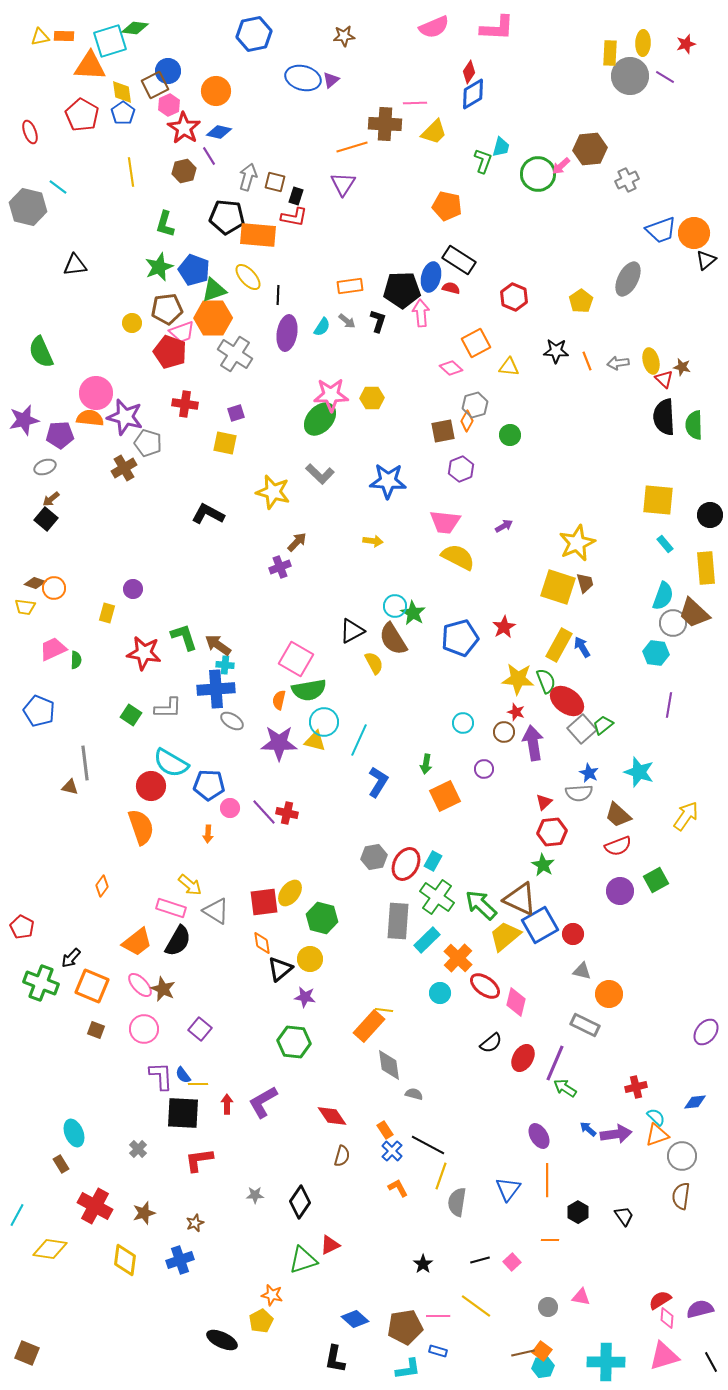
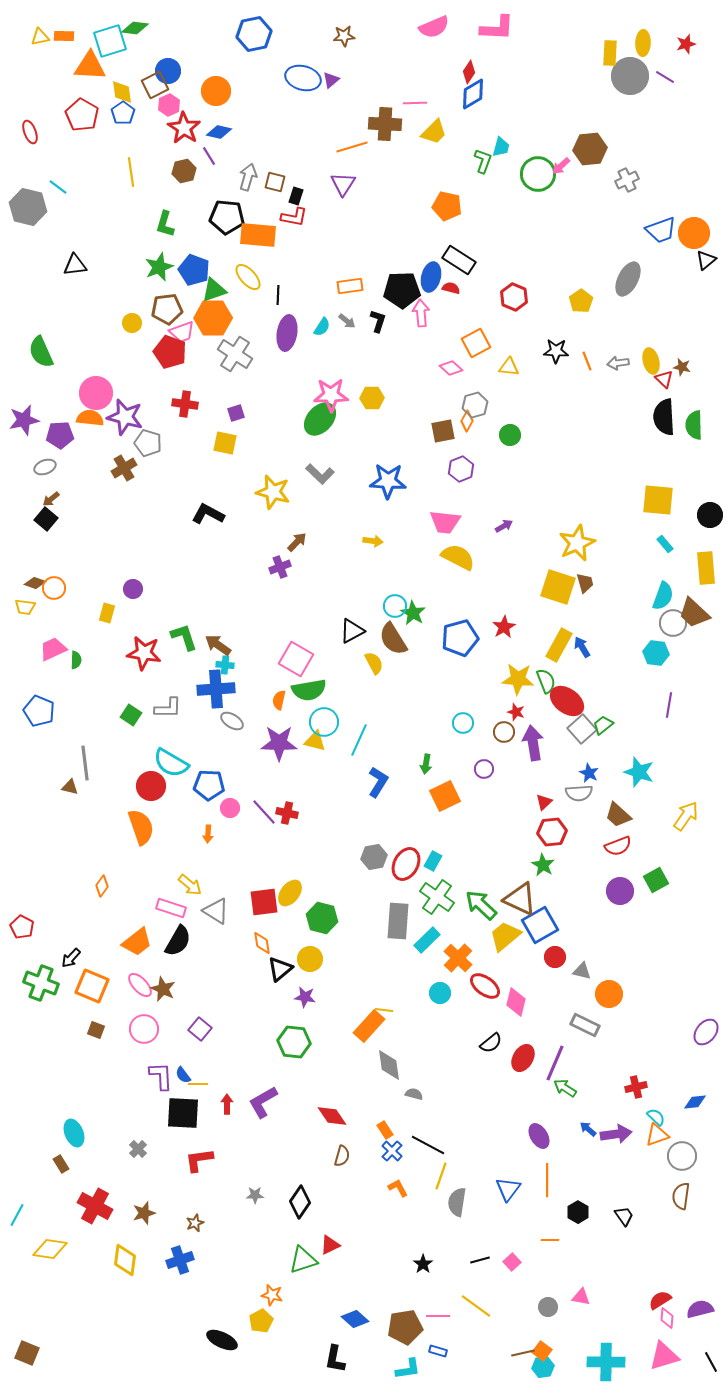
red circle at (573, 934): moved 18 px left, 23 px down
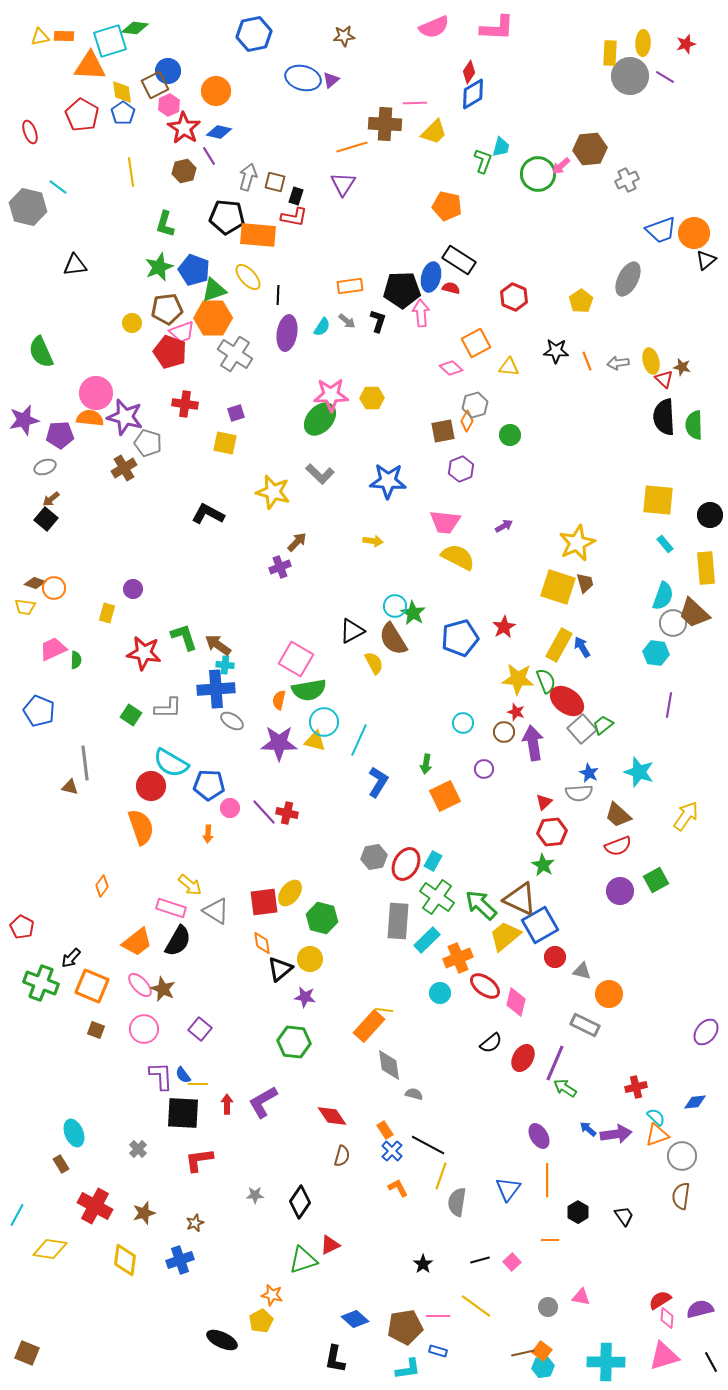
orange cross at (458, 958): rotated 24 degrees clockwise
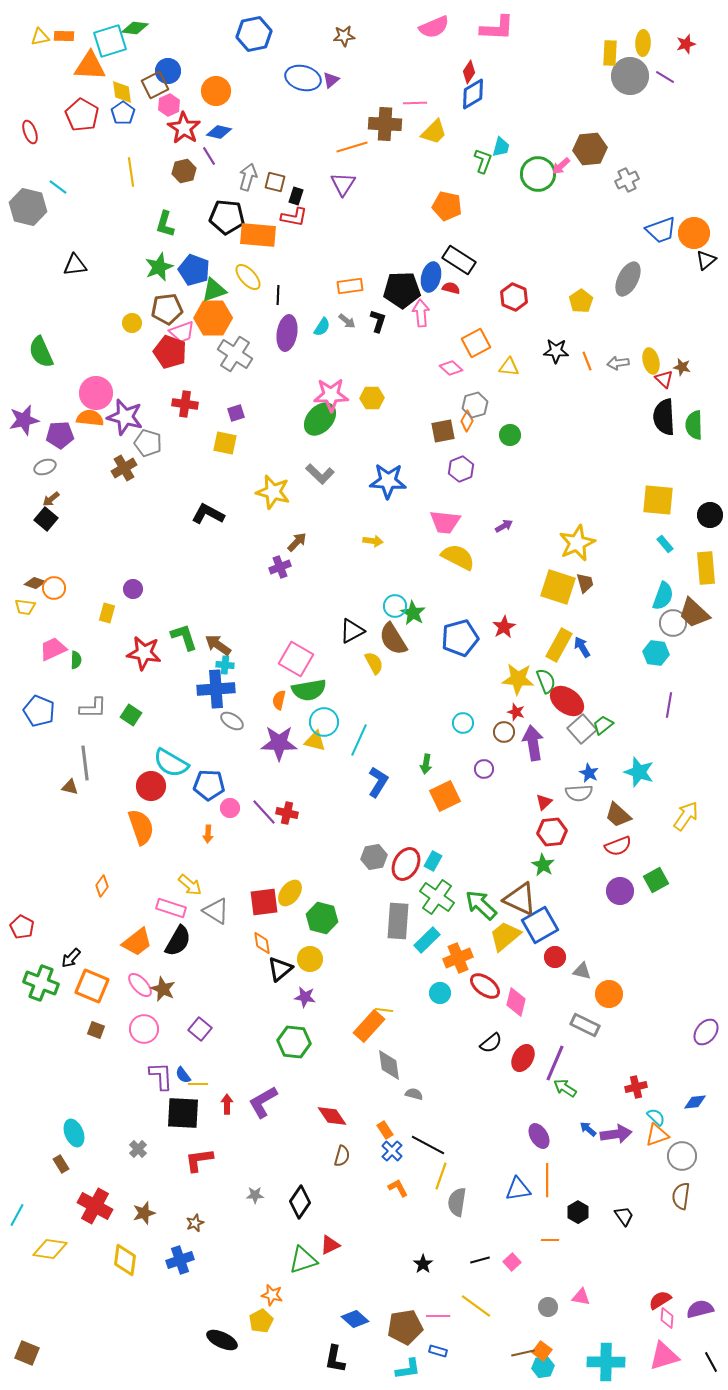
gray L-shape at (168, 708): moved 75 px left
blue triangle at (508, 1189): moved 10 px right; rotated 44 degrees clockwise
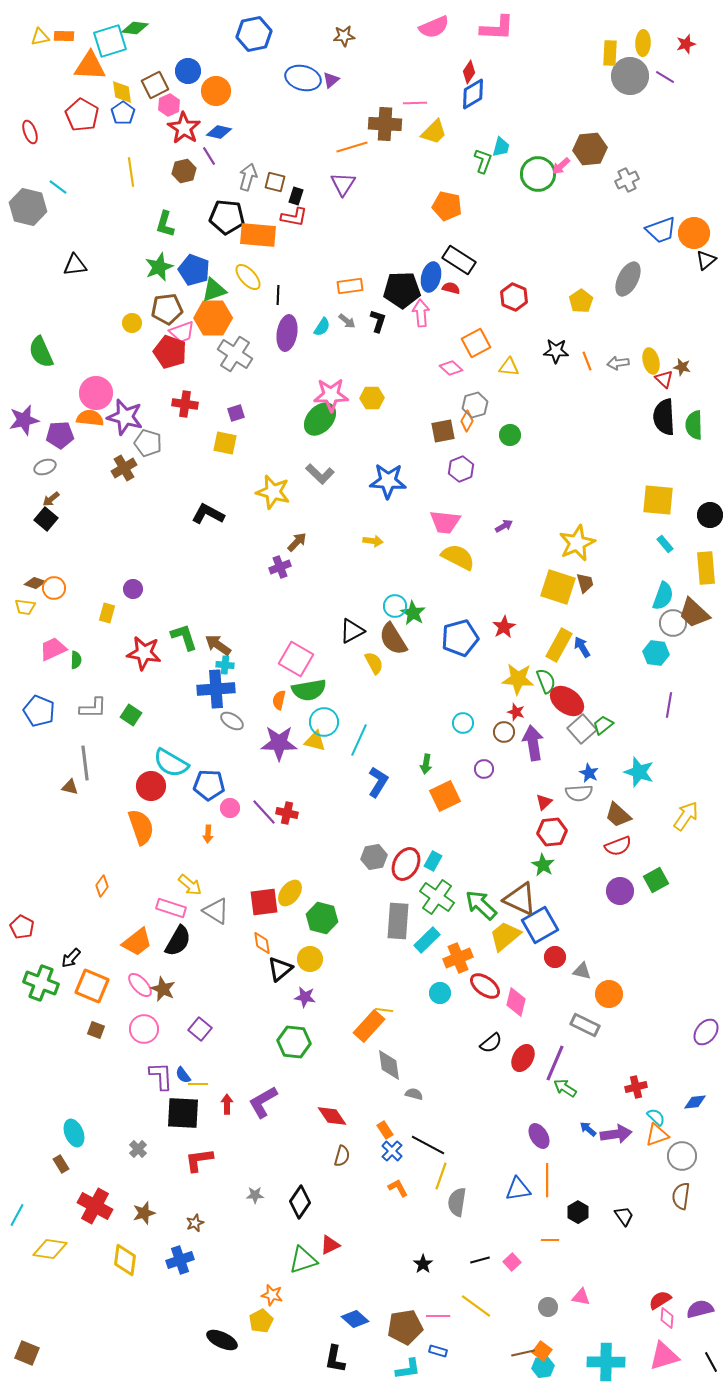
blue circle at (168, 71): moved 20 px right
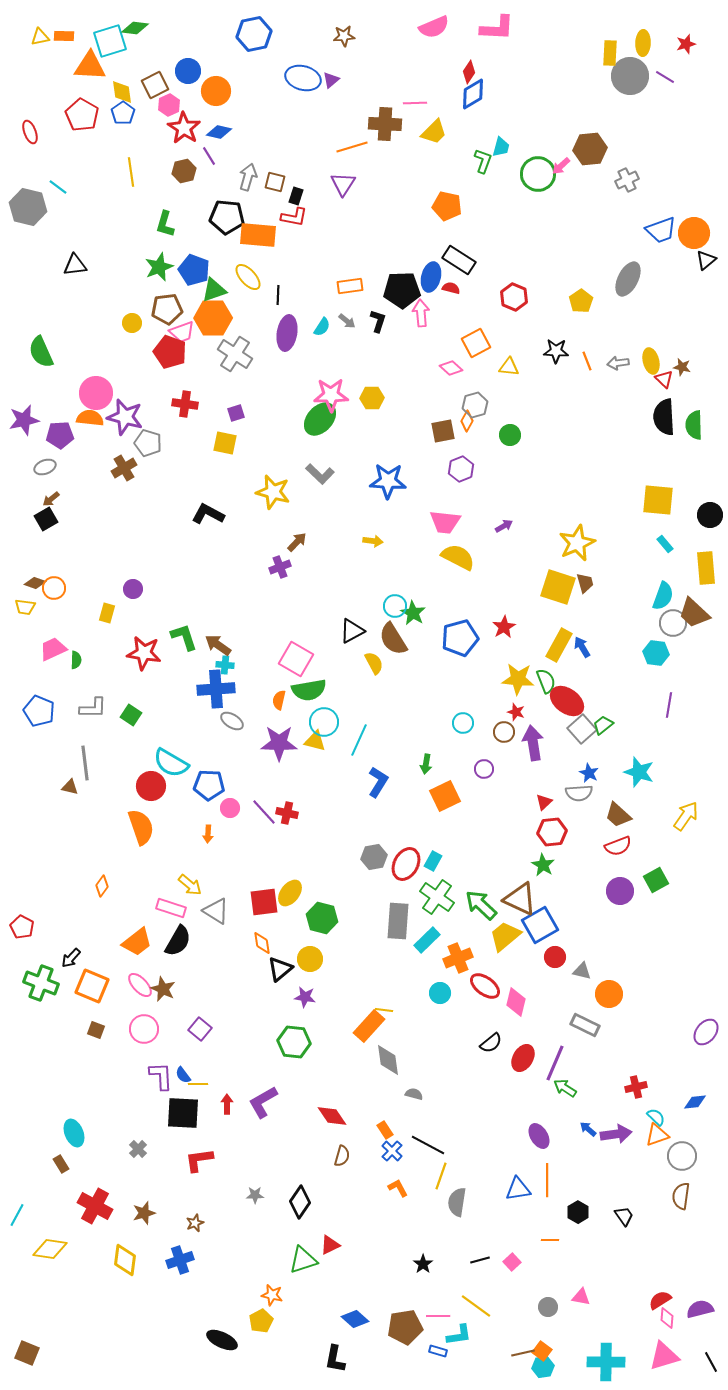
black square at (46, 519): rotated 20 degrees clockwise
gray diamond at (389, 1065): moved 1 px left, 5 px up
cyan L-shape at (408, 1369): moved 51 px right, 34 px up
